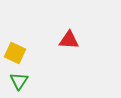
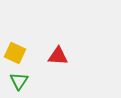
red triangle: moved 11 px left, 16 px down
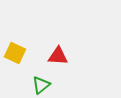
green triangle: moved 22 px right, 4 px down; rotated 18 degrees clockwise
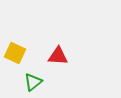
green triangle: moved 8 px left, 3 px up
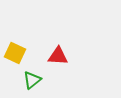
green triangle: moved 1 px left, 2 px up
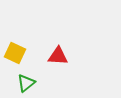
green triangle: moved 6 px left, 3 px down
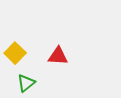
yellow square: rotated 20 degrees clockwise
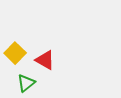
red triangle: moved 13 px left, 4 px down; rotated 25 degrees clockwise
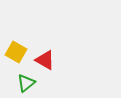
yellow square: moved 1 px right, 1 px up; rotated 15 degrees counterclockwise
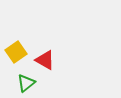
yellow square: rotated 25 degrees clockwise
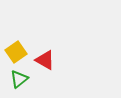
green triangle: moved 7 px left, 4 px up
